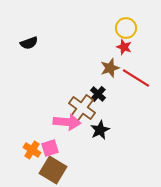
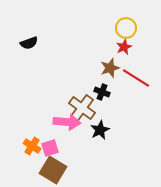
red star: rotated 28 degrees clockwise
black cross: moved 4 px right, 2 px up; rotated 21 degrees counterclockwise
orange cross: moved 4 px up
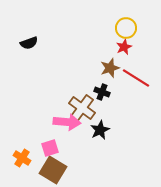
orange cross: moved 10 px left, 12 px down
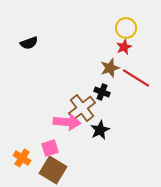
brown cross: rotated 16 degrees clockwise
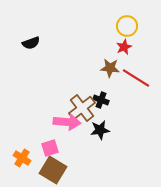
yellow circle: moved 1 px right, 2 px up
black semicircle: moved 2 px right
brown star: rotated 24 degrees clockwise
black cross: moved 1 px left, 8 px down
black star: rotated 18 degrees clockwise
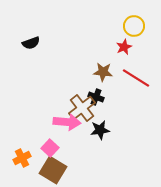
yellow circle: moved 7 px right
brown star: moved 7 px left, 4 px down
black cross: moved 5 px left, 3 px up
pink square: rotated 30 degrees counterclockwise
orange cross: rotated 30 degrees clockwise
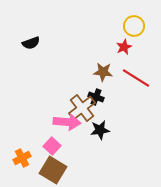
pink square: moved 2 px right, 2 px up
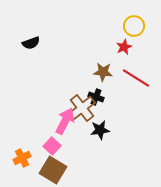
pink arrow: moved 2 px left, 1 px up; rotated 68 degrees counterclockwise
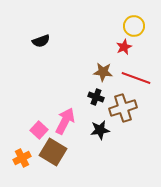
black semicircle: moved 10 px right, 2 px up
red line: rotated 12 degrees counterclockwise
brown cross: moved 41 px right; rotated 20 degrees clockwise
pink square: moved 13 px left, 16 px up
brown square: moved 18 px up
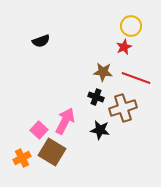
yellow circle: moved 3 px left
black star: rotated 18 degrees clockwise
brown square: moved 1 px left
